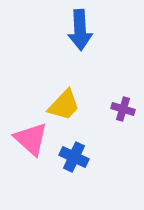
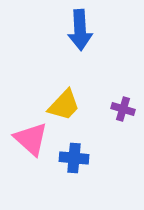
blue cross: moved 1 px down; rotated 20 degrees counterclockwise
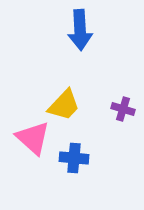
pink triangle: moved 2 px right, 1 px up
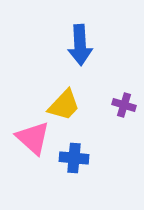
blue arrow: moved 15 px down
purple cross: moved 1 px right, 4 px up
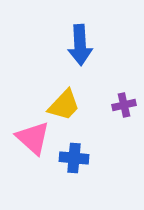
purple cross: rotated 30 degrees counterclockwise
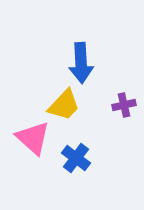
blue arrow: moved 1 px right, 18 px down
blue cross: moved 2 px right; rotated 32 degrees clockwise
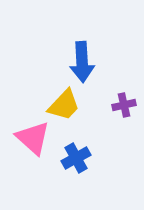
blue arrow: moved 1 px right, 1 px up
blue cross: rotated 24 degrees clockwise
